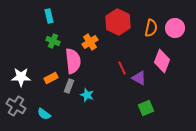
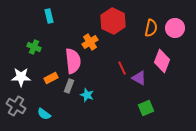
red hexagon: moved 5 px left, 1 px up
green cross: moved 19 px left, 6 px down
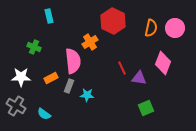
pink diamond: moved 1 px right, 2 px down
purple triangle: rotated 21 degrees counterclockwise
cyan star: rotated 16 degrees counterclockwise
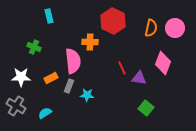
orange cross: rotated 35 degrees clockwise
green square: rotated 28 degrees counterclockwise
cyan semicircle: moved 1 px right, 1 px up; rotated 112 degrees clockwise
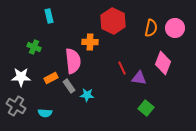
gray rectangle: rotated 56 degrees counterclockwise
cyan semicircle: rotated 144 degrees counterclockwise
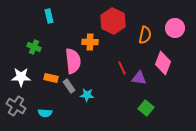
orange semicircle: moved 6 px left, 7 px down
orange rectangle: rotated 40 degrees clockwise
